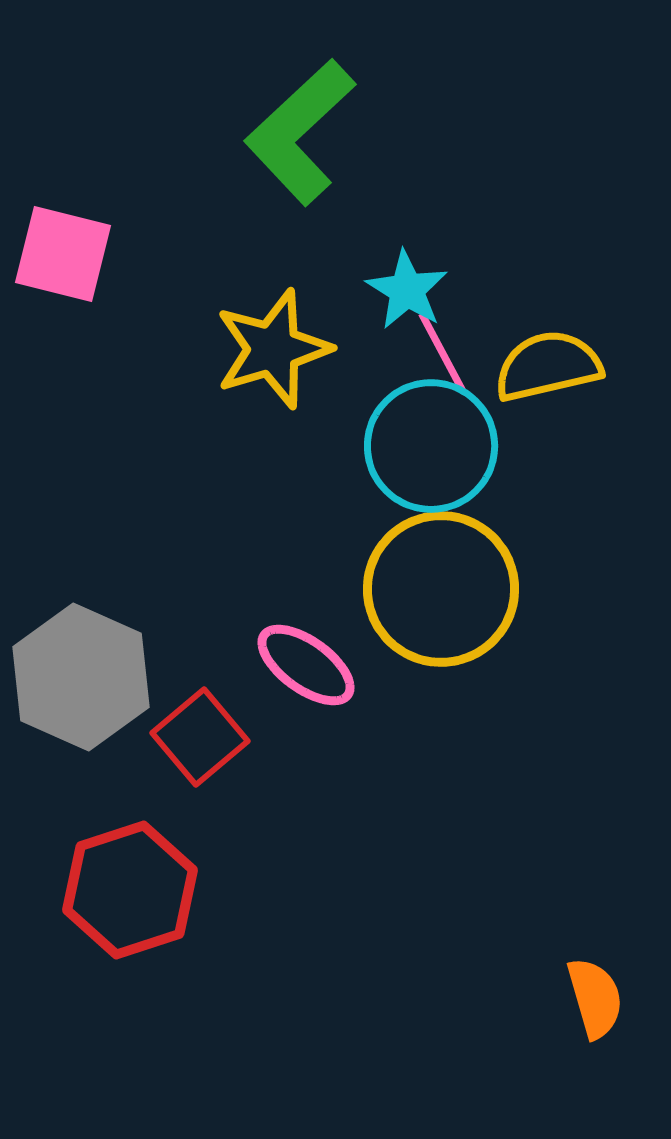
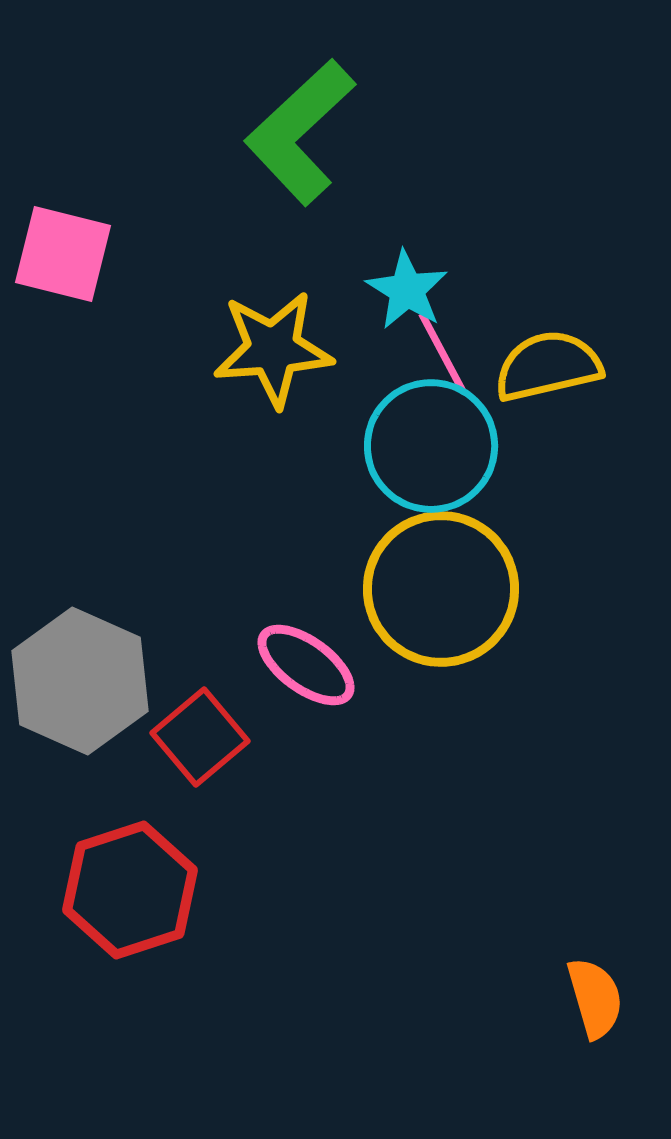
yellow star: rotated 13 degrees clockwise
gray hexagon: moved 1 px left, 4 px down
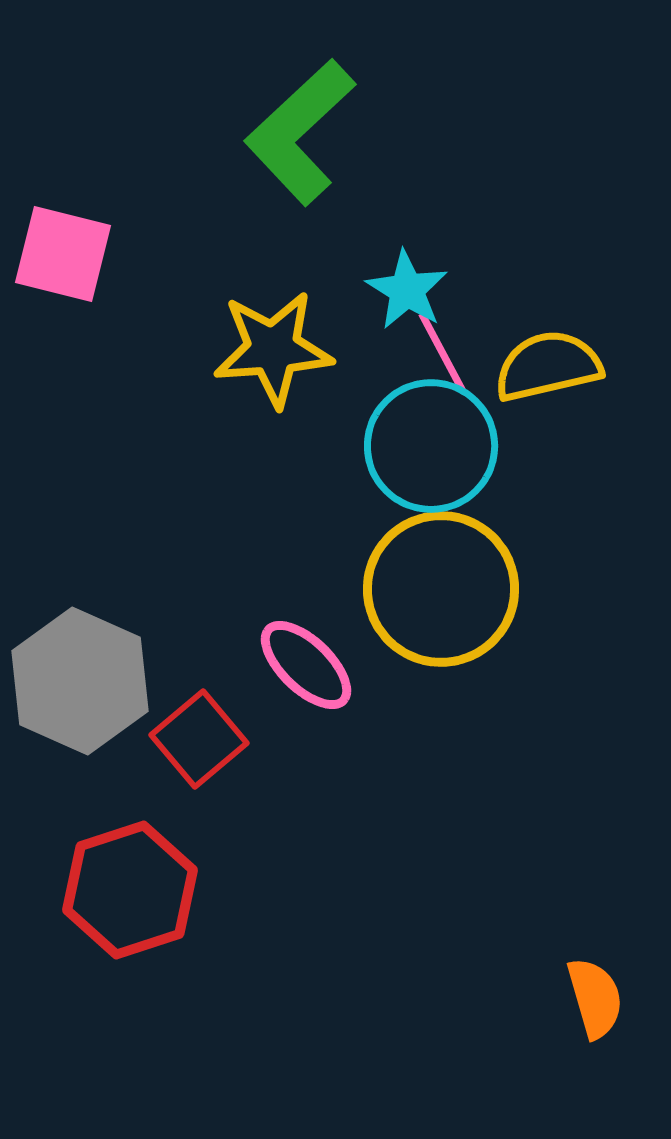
pink ellipse: rotated 8 degrees clockwise
red square: moved 1 px left, 2 px down
